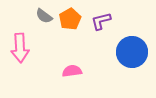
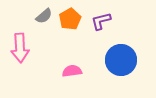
gray semicircle: rotated 78 degrees counterclockwise
blue circle: moved 11 px left, 8 px down
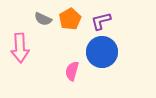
gray semicircle: moved 1 px left, 3 px down; rotated 66 degrees clockwise
blue circle: moved 19 px left, 8 px up
pink semicircle: rotated 66 degrees counterclockwise
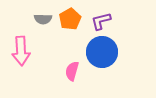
gray semicircle: rotated 24 degrees counterclockwise
pink arrow: moved 1 px right, 3 px down
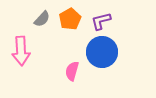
gray semicircle: moved 1 px left; rotated 48 degrees counterclockwise
